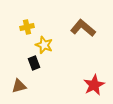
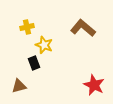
red star: rotated 20 degrees counterclockwise
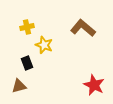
black rectangle: moved 7 px left
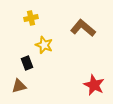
yellow cross: moved 4 px right, 9 px up
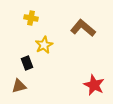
yellow cross: rotated 24 degrees clockwise
yellow star: rotated 24 degrees clockwise
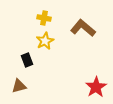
yellow cross: moved 13 px right
yellow star: moved 1 px right, 4 px up
black rectangle: moved 3 px up
red star: moved 2 px right, 2 px down; rotated 15 degrees clockwise
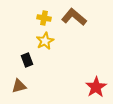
brown L-shape: moved 9 px left, 11 px up
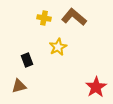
yellow star: moved 13 px right, 6 px down
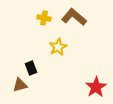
black rectangle: moved 4 px right, 8 px down
brown triangle: moved 1 px right, 1 px up
